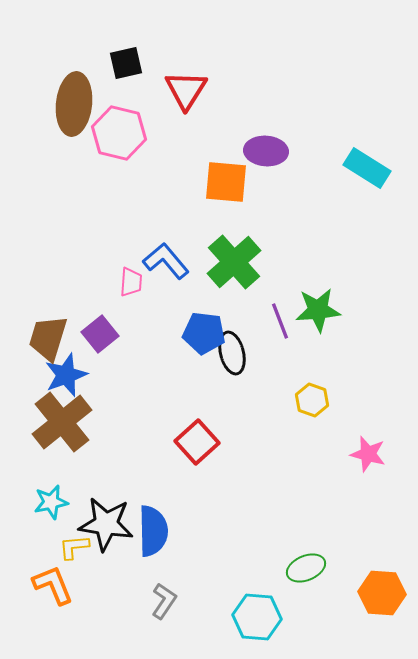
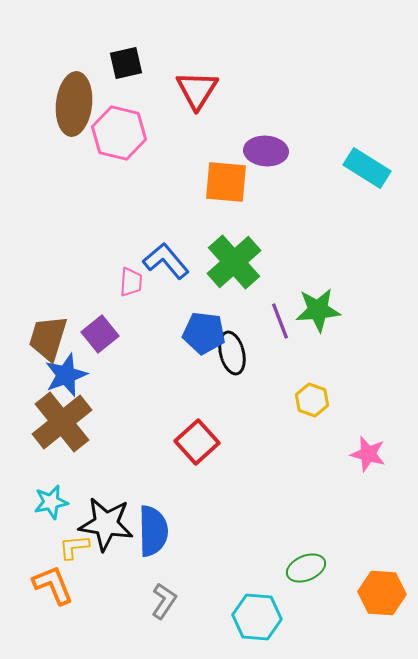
red triangle: moved 11 px right
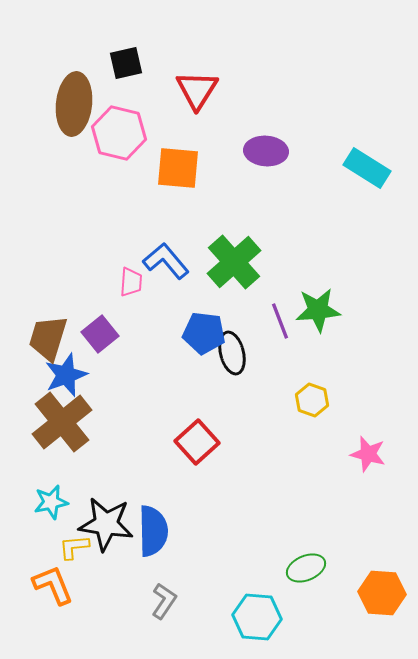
orange square: moved 48 px left, 14 px up
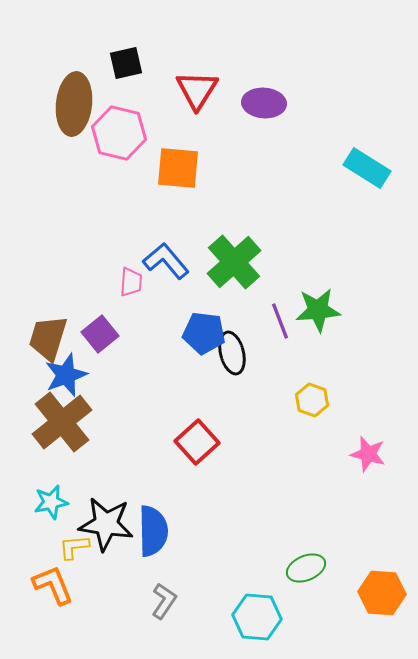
purple ellipse: moved 2 px left, 48 px up
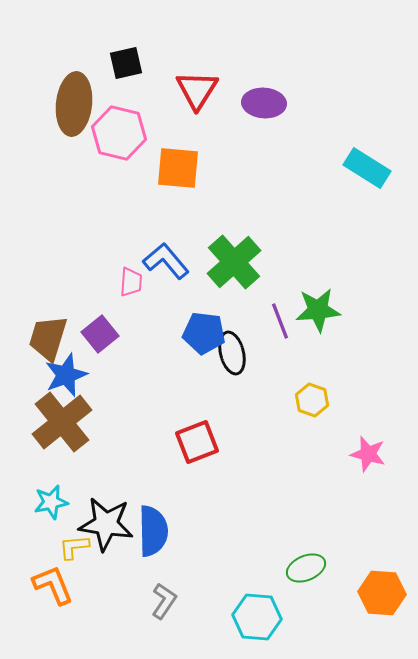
red square: rotated 21 degrees clockwise
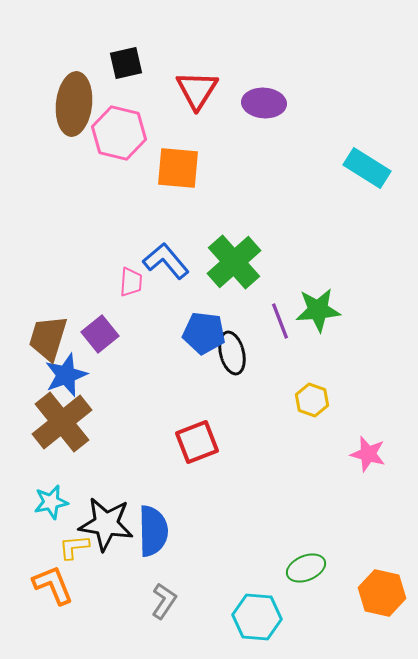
orange hexagon: rotated 9 degrees clockwise
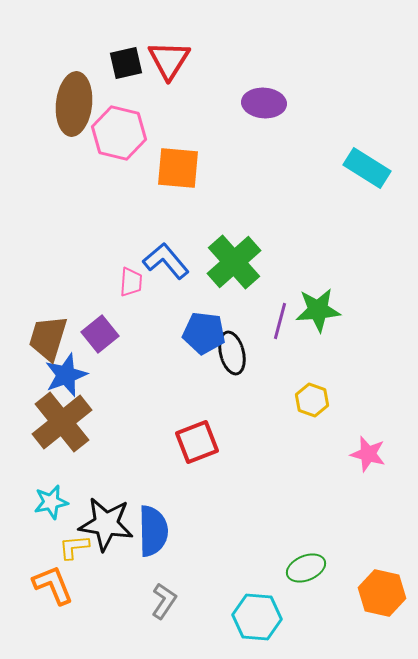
red triangle: moved 28 px left, 30 px up
purple line: rotated 36 degrees clockwise
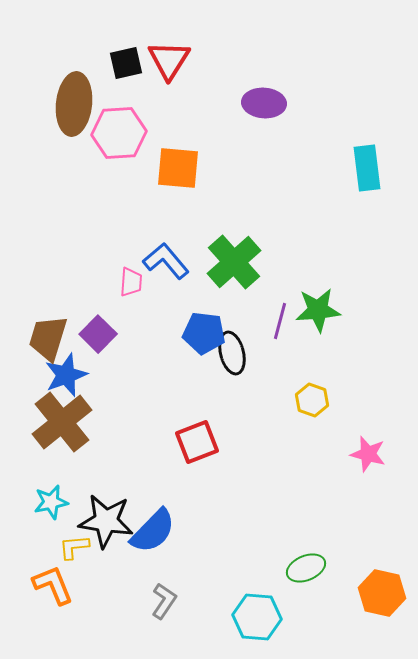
pink hexagon: rotated 18 degrees counterclockwise
cyan rectangle: rotated 51 degrees clockwise
purple square: moved 2 px left; rotated 6 degrees counterclockwise
black star: moved 3 px up
blue semicircle: rotated 45 degrees clockwise
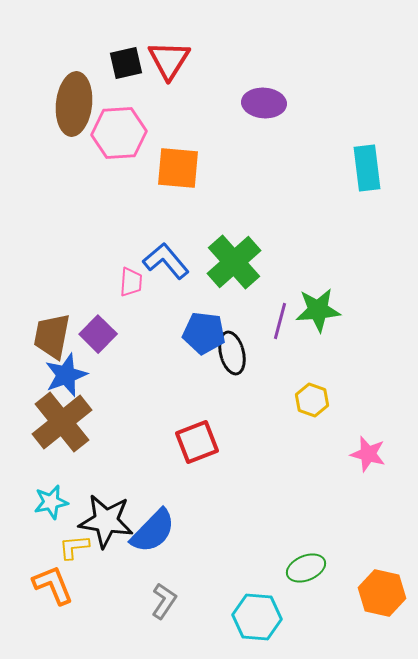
brown trapezoid: moved 4 px right, 2 px up; rotated 6 degrees counterclockwise
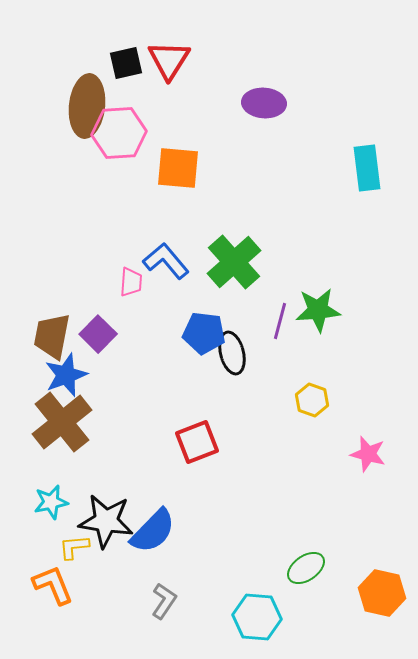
brown ellipse: moved 13 px right, 2 px down
green ellipse: rotated 12 degrees counterclockwise
